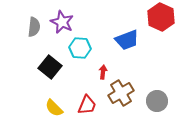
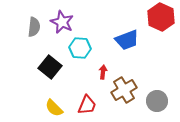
brown cross: moved 3 px right, 3 px up
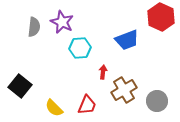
cyan hexagon: rotated 10 degrees counterclockwise
black square: moved 30 px left, 19 px down
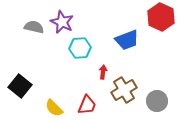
gray semicircle: rotated 84 degrees counterclockwise
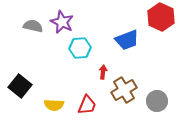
gray semicircle: moved 1 px left, 1 px up
yellow semicircle: moved 3 px up; rotated 42 degrees counterclockwise
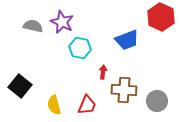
cyan hexagon: rotated 15 degrees clockwise
brown cross: rotated 35 degrees clockwise
yellow semicircle: rotated 72 degrees clockwise
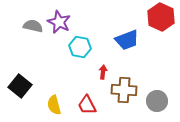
purple star: moved 3 px left
cyan hexagon: moved 1 px up
red trapezoid: rotated 130 degrees clockwise
